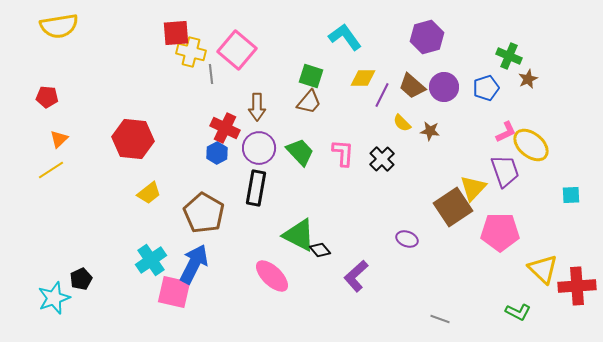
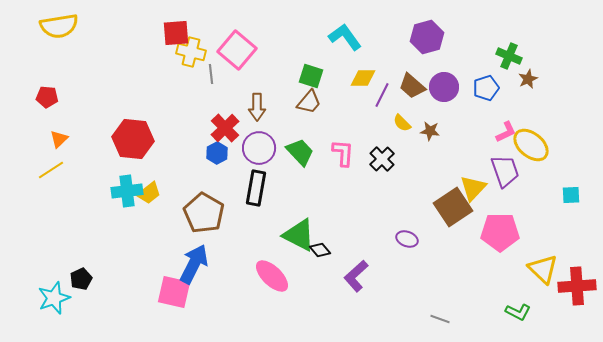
red cross at (225, 128): rotated 20 degrees clockwise
cyan cross at (151, 260): moved 24 px left, 69 px up; rotated 28 degrees clockwise
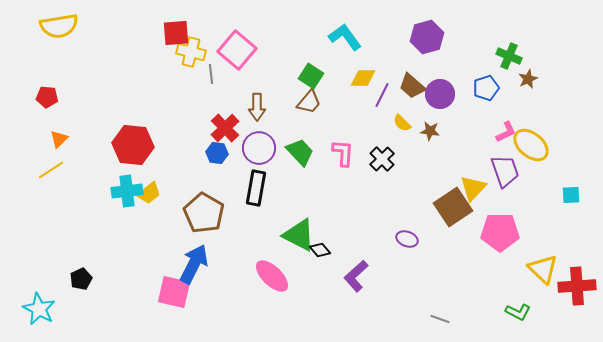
green square at (311, 76): rotated 15 degrees clockwise
purple circle at (444, 87): moved 4 px left, 7 px down
red hexagon at (133, 139): moved 6 px down
blue hexagon at (217, 153): rotated 25 degrees counterclockwise
cyan star at (54, 298): moved 15 px left, 11 px down; rotated 24 degrees counterclockwise
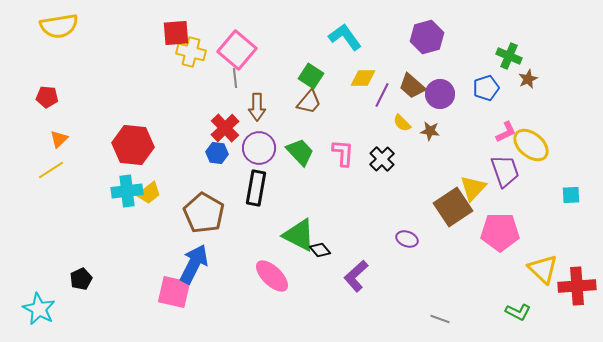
gray line at (211, 74): moved 24 px right, 4 px down
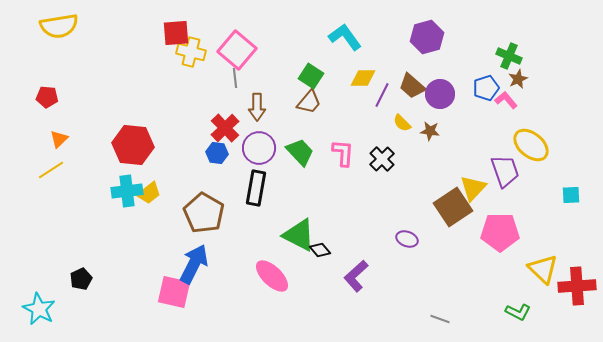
brown star at (528, 79): moved 10 px left
pink L-shape at (506, 132): moved 32 px up; rotated 105 degrees counterclockwise
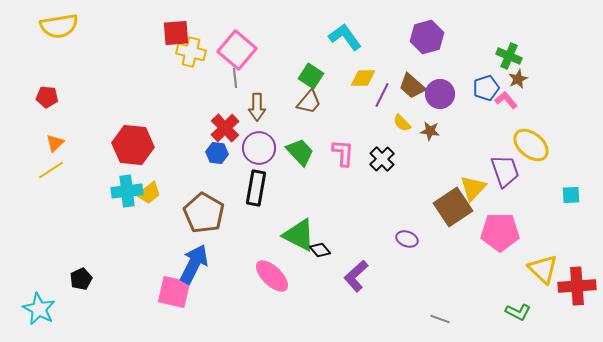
orange triangle at (59, 139): moved 4 px left, 4 px down
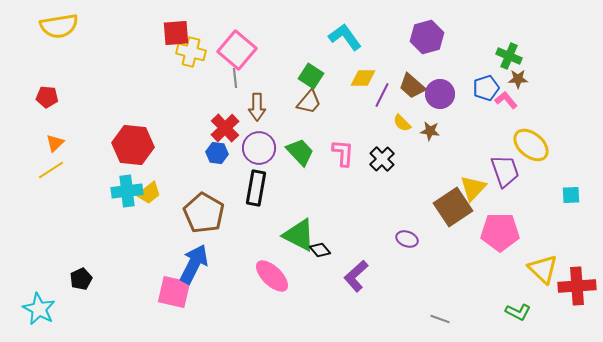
brown star at (518, 79): rotated 24 degrees clockwise
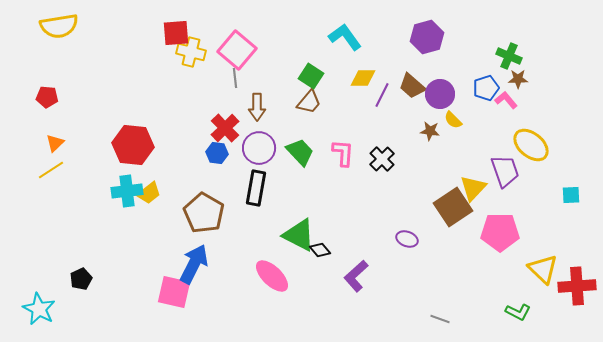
yellow semicircle at (402, 123): moved 51 px right, 3 px up
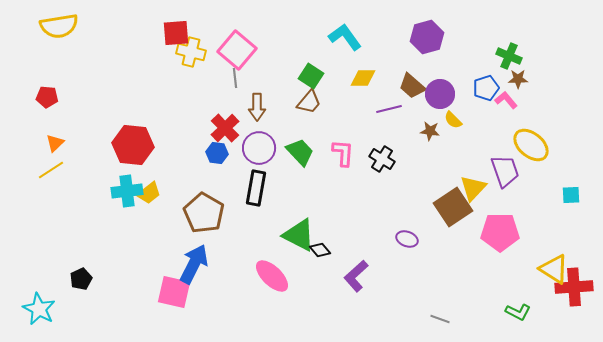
purple line at (382, 95): moved 7 px right, 14 px down; rotated 50 degrees clockwise
black cross at (382, 159): rotated 15 degrees counterclockwise
yellow triangle at (543, 269): moved 11 px right; rotated 12 degrees counterclockwise
red cross at (577, 286): moved 3 px left, 1 px down
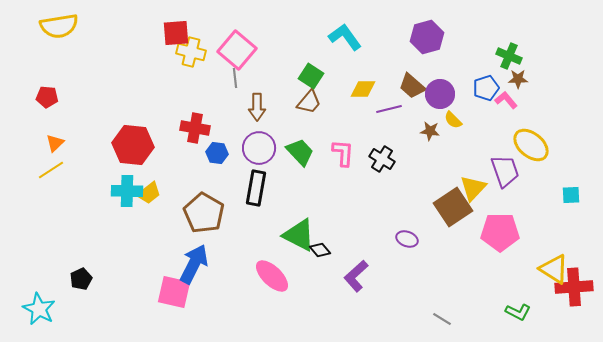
yellow diamond at (363, 78): moved 11 px down
red cross at (225, 128): moved 30 px left; rotated 36 degrees counterclockwise
cyan cross at (127, 191): rotated 8 degrees clockwise
gray line at (440, 319): moved 2 px right; rotated 12 degrees clockwise
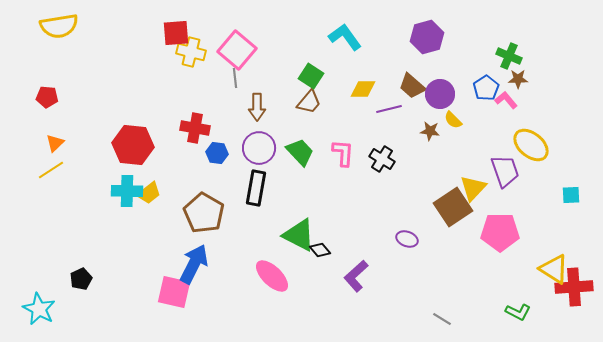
blue pentagon at (486, 88): rotated 15 degrees counterclockwise
